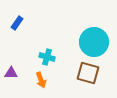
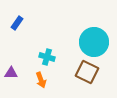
brown square: moved 1 px left, 1 px up; rotated 10 degrees clockwise
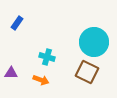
orange arrow: rotated 49 degrees counterclockwise
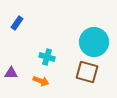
brown square: rotated 10 degrees counterclockwise
orange arrow: moved 1 px down
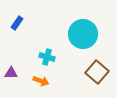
cyan circle: moved 11 px left, 8 px up
brown square: moved 10 px right; rotated 25 degrees clockwise
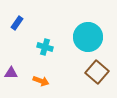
cyan circle: moved 5 px right, 3 px down
cyan cross: moved 2 px left, 10 px up
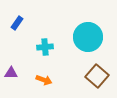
cyan cross: rotated 21 degrees counterclockwise
brown square: moved 4 px down
orange arrow: moved 3 px right, 1 px up
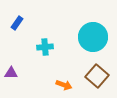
cyan circle: moved 5 px right
orange arrow: moved 20 px right, 5 px down
